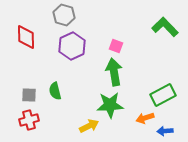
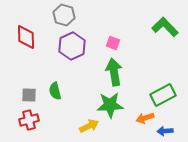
pink square: moved 3 px left, 3 px up
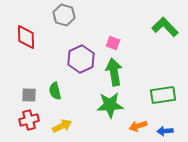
purple hexagon: moved 9 px right, 13 px down
green rectangle: rotated 20 degrees clockwise
orange arrow: moved 7 px left, 8 px down
yellow arrow: moved 27 px left
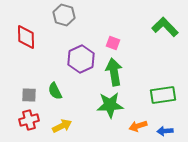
green semicircle: rotated 12 degrees counterclockwise
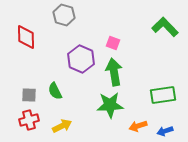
purple hexagon: rotated 12 degrees counterclockwise
blue arrow: rotated 14 degrees counterclockwise
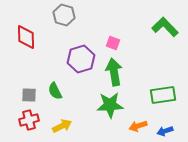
purple hexagon: rotated 20 degrees clockwise
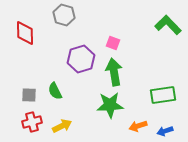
green L-shape: moved 3 px right, 2 px up
red diamond: moved 1 px left, 4 px up
red cross: moved 3 px right, 2 px down
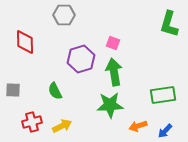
gray hexagon: rotated 15 degrees counterclockwise
green L-shape: moved 1 px right, 1 px up; rotated 120 degrees counterclockwise
red diamond: moved 9 px down
gray square: moved 16 px left, 5 px up
blue arrow: rotated 28 degrees counterclockwise
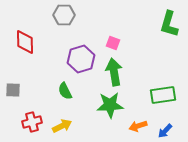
green semicircle: moved 10 px right
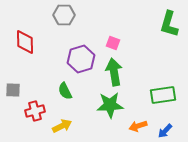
red cross: moved 3 px right, 11 px up
